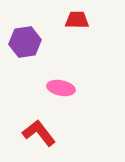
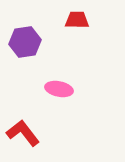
pink ellipse: moved 2 px left, 1 px down
red L-shape: moved 16 px left
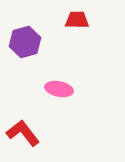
purple hexagon: rotated 8 degrees counterclockwise
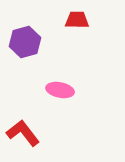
pink ellipse: moved 1 px right, 1 px down
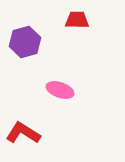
pink ellipse: rotated 8 degrees clockwise
red L-shape: rotated 20 degrees counterclockwise
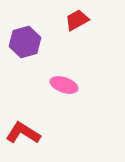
red trapezoid: rotated 30 degrees counterclockwise
pink ellipse: moved 4 px right, 5 px up
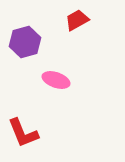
pink ellipse: moved 8 px left, 5 px up
red L-shape: rotated 144 degrees counterclockwise
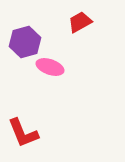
red trapezoid: moved 3 px right, 2 px down
pink ellipse: moved 6 px left, 13 px up
